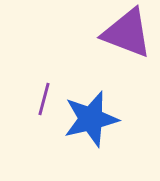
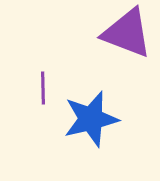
purple line: moved 1 px left, 11 px up; rotated 16 degrees counterclockwise
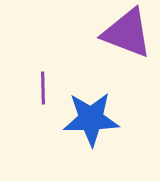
blue star: rotated 12 degrees clockwise
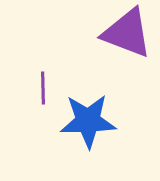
blue star: moved 3 px left, 2 px down
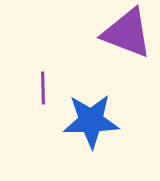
blue star: moved 3 px right
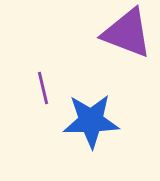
purple line: rotated 12 degrees counterclockwise
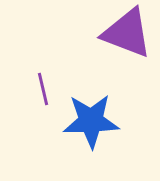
purple line: moved 1 px down
